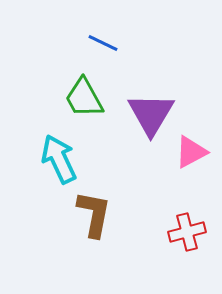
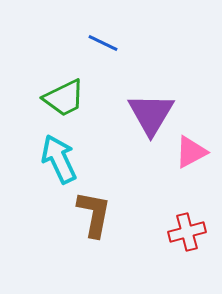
green trapezoid: moved 20 px left; rotated 87 degrees counterclockwise
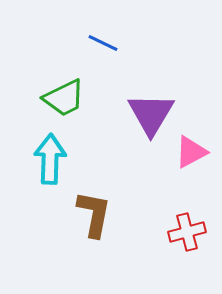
cyan arrow: moved 9 px left; rotated 27 degrees clockwise
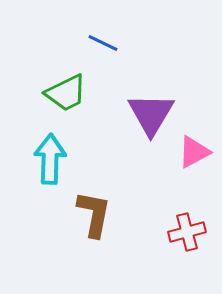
green trapezoid: moved 2 px right, 5 px up
pink triangle: moved 3 px right
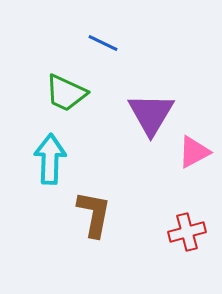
green trapezoid: rotated 51 degrees clockwise
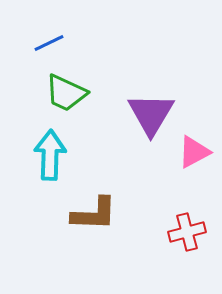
blue line: moved 54 px left; rotated 52 degrees counterclockwise
cyan arrow: moved 4 px up
brown L-shape: rotated 81 degrees clockwise
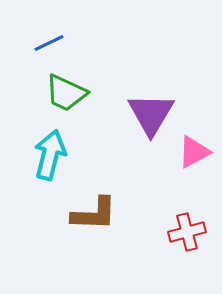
cyan arrow: rotated 12 degrees clockwise
